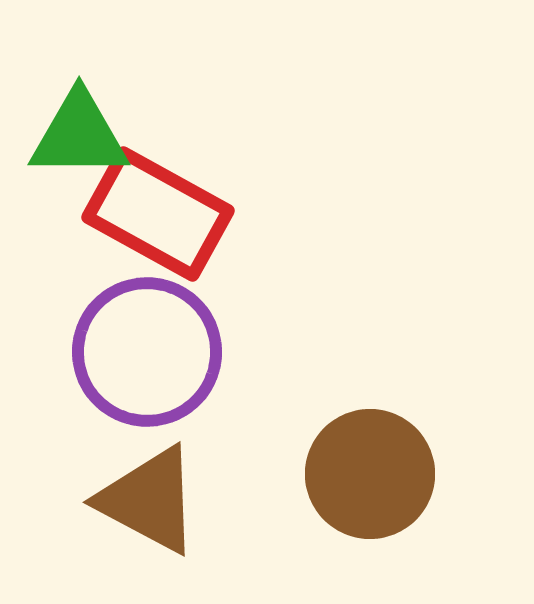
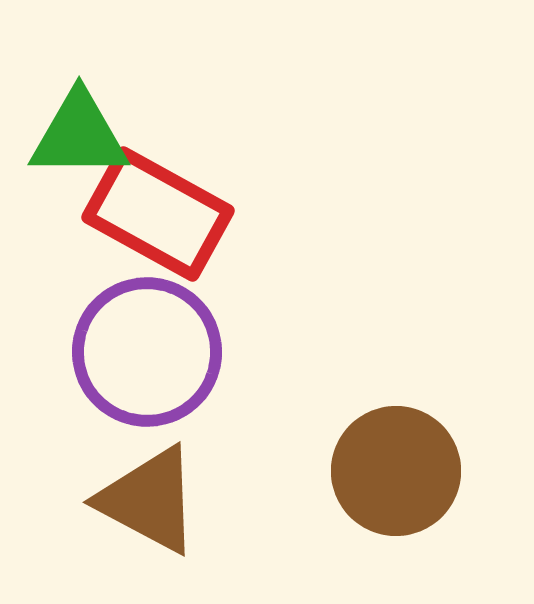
brown circle: moved 26 px right, 3 px up
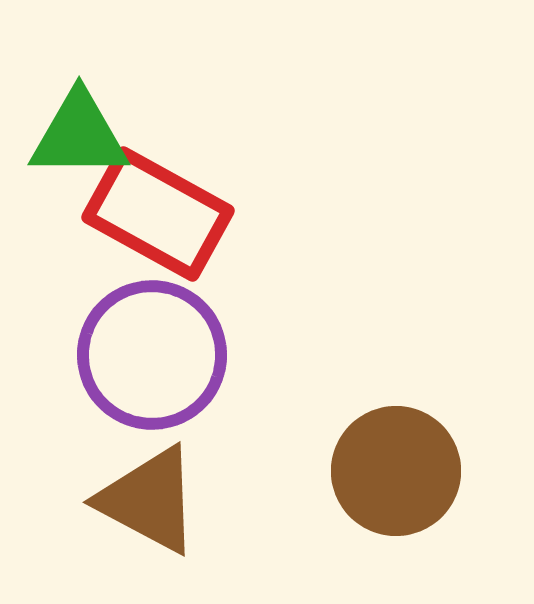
purple circle: moved 5 px right, 3 px down
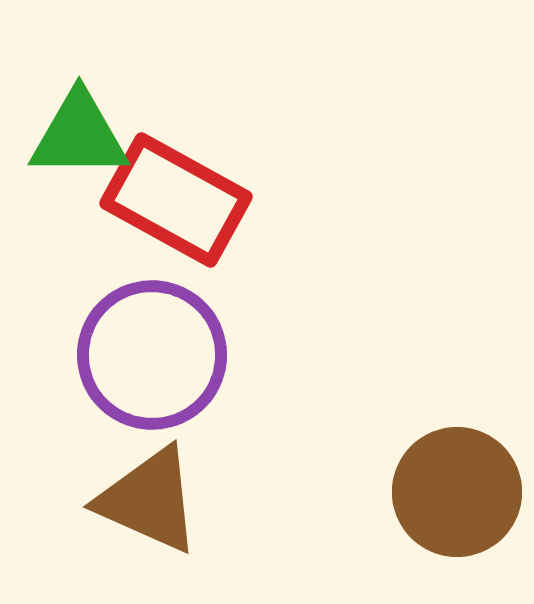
red rectangle: moved 18 px right, 14 px up
brown circle: moved 61 px right, 21 px down
brown triangle: rotated 4 degrees counterclockwise
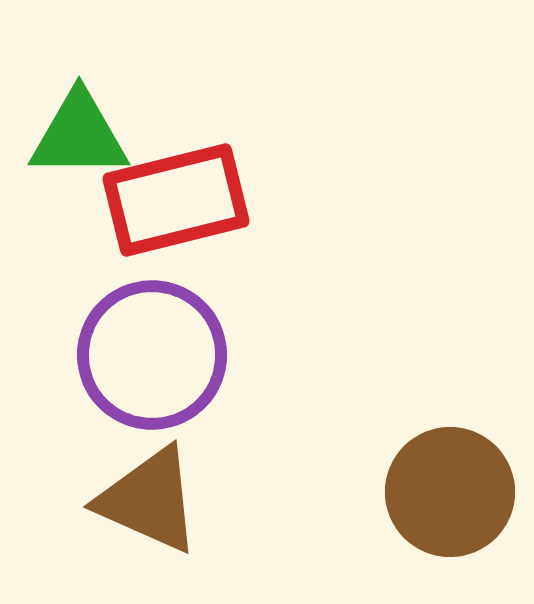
red rectangle: rotated 43 degrees counterclockwise
brown circle: moved 7 px left
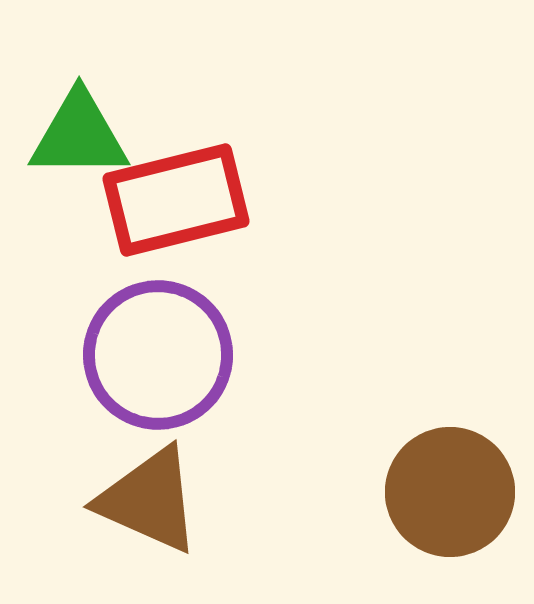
purple circle: moved 6 px right
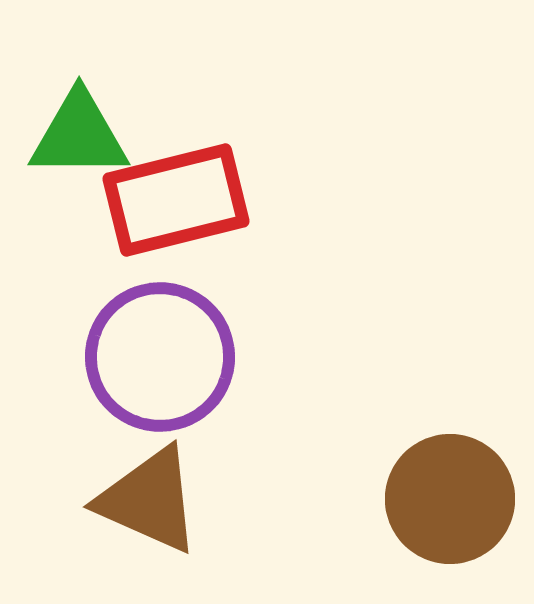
purple circle: moved 2 px right, 2 px down
brown circle: moved 7 px down
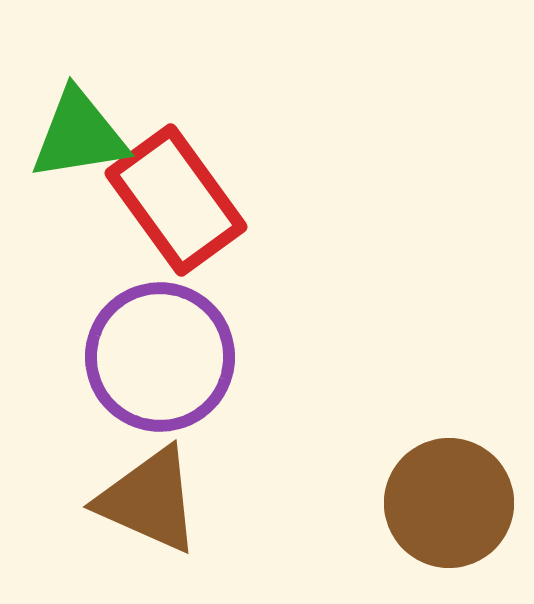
green triangle: rotated 9 degrees counterclockwise
red rectangle: rotated 68 degrees clockwise
brown circle: moved 1 px left, 4 px down
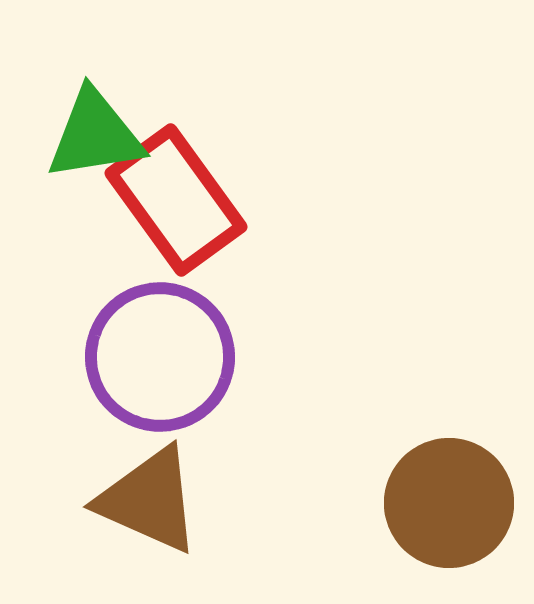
green triangle: moved 16 px right
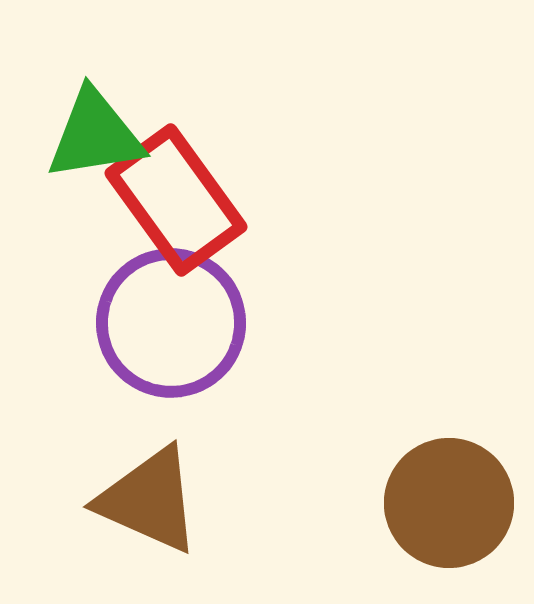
purple circle: moved 11 px right, 34 px up
